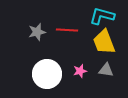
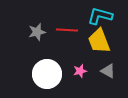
cyan L-shape: moved 2 px left
yellow trapezoid: moved 5 px left, 1 px up
gray triangle: moved 2 px right, 1 px down; rotated 21 degrees clockwise
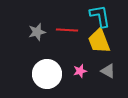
cyan L-shape: rotated 65 degrees clockwise
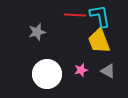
red line: moved 8 px right, 15 px up
pink star: moved 1 px right, 1 px up
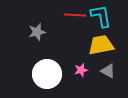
cyan L-shape: moved 1 px right
yellow trapezoid: moved 2 px right, 4 px down; rotated 100 degrees clockwise
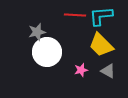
cyan L-shape: rotated 85 degrees counterclockwise
yellow trapezoid: rotated 124 degrees counterclockwise
white circle: moved 22 px up
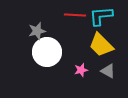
gray star: moved 1 px up
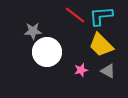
red line: rotated 35 degrees clockwise
gray star: moved 4 px left; rotated 12 degrees clockwise
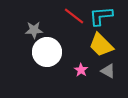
red line: moved 1 px left, 1 px down
gray star: moved 1 px right, 1 px up
pink star: rotated 24 degrees counterclockwise
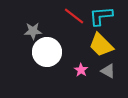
gray star: moved 1 px left, 1 px down
